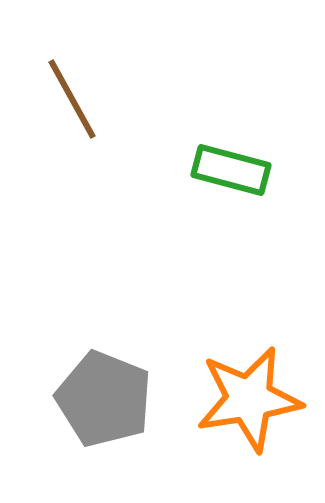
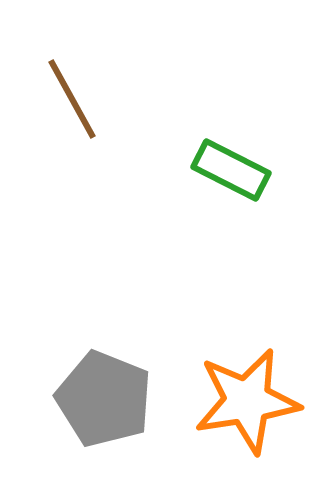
green rectangle: rotated 12 degrees clockwise
orange star: moved 2 px left, 2 px down
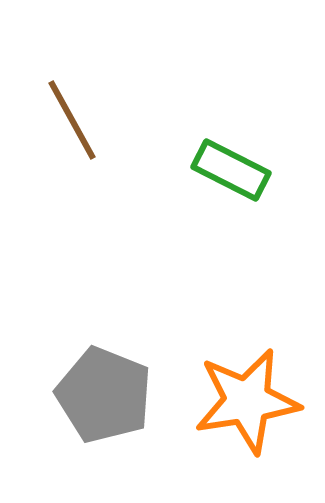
brown line: moved 21 px down
gray pentagon: moved 4 px up
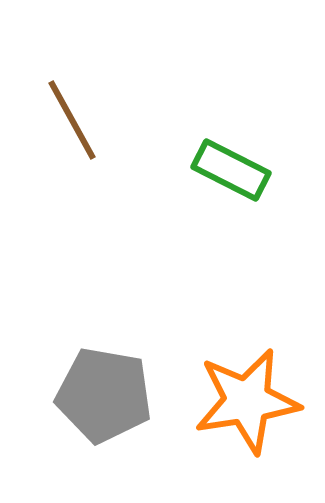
gray pentagon: rotated 12 degrees counterclockwise
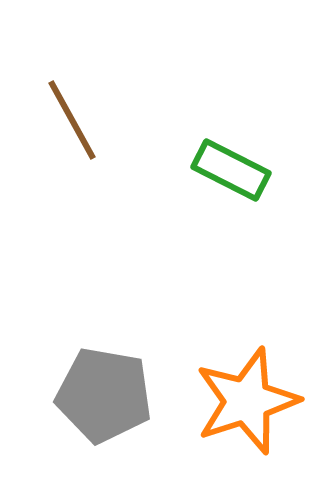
orange star: rotated 9 degrees counterclockwise
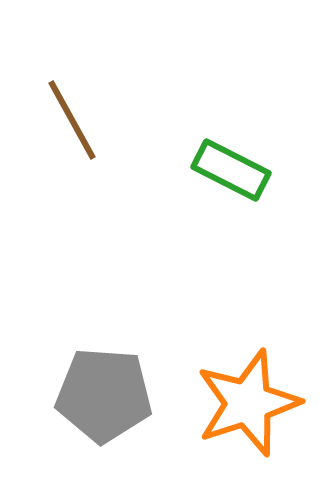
gray pentagon: rotated 6 degrees counterclockwise
orange star: moved 1 px right, 2 px down
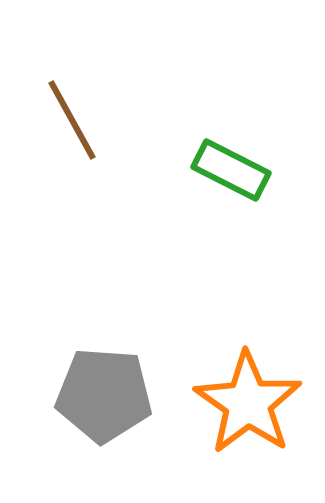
orange star: rotated 19 degrees counterclockwise
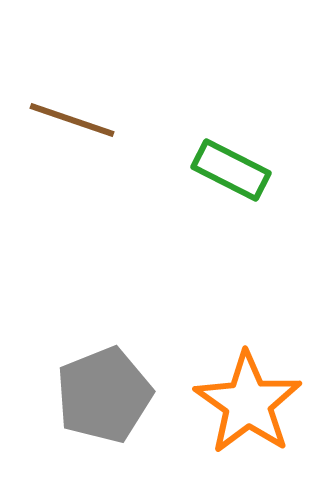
brown line: rotated 42 degrees counterclockwise
gray pentagon: rotated 26 degrees counterclockwise
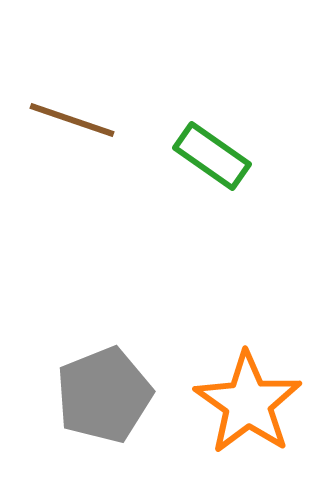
green rectangle: moved 19 px left, 14 px up; rotated 8 degrees clockwise
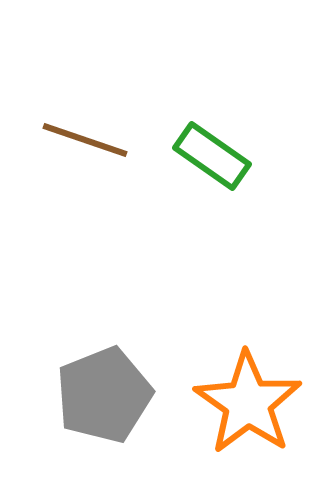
brown line: moved 13 px right, 20 px down
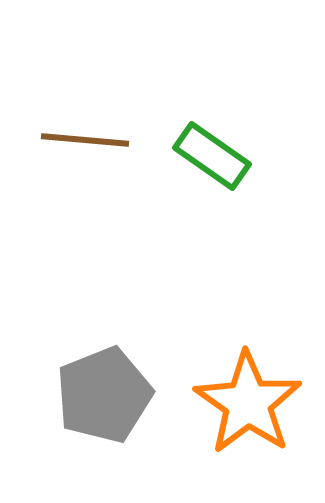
brown line: rotated 14 degrees counterclockwise
